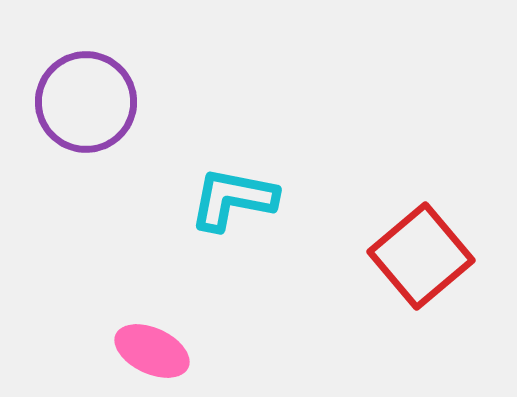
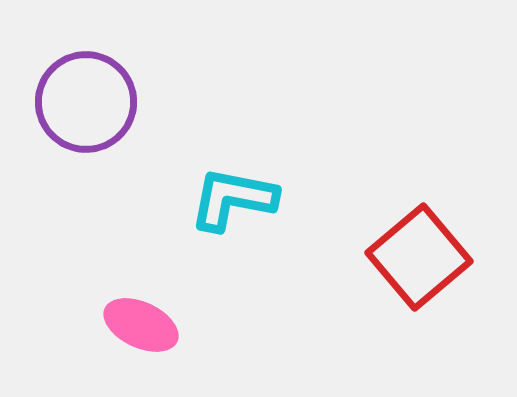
red square: moved 2 px left, 1 px down
pink ellipse: moved 11 px left, 26 px up
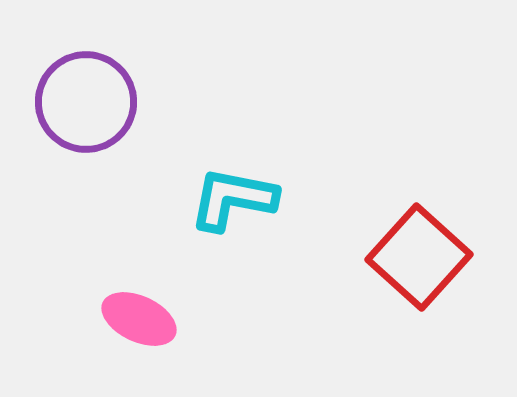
red square: rotated 8 degrees counterclockwise
pink ellipse: moved 2 px left, 6 px up
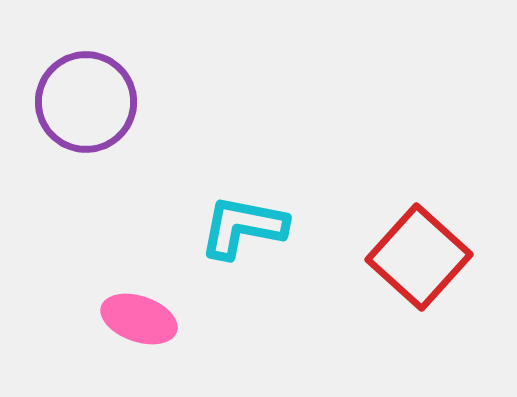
cyan L-shape: moved 10 px right, 28 px down
pink ellipse: rotated 6 degrees counterclockwise
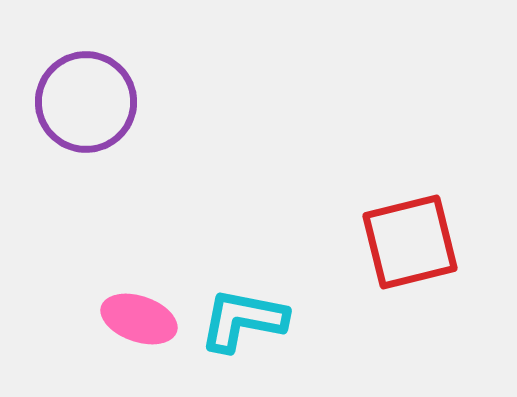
cyan L-shape: moved 93 px down
red square: moved 9 px left, 15 px up; rotated 34 degrees clockwise
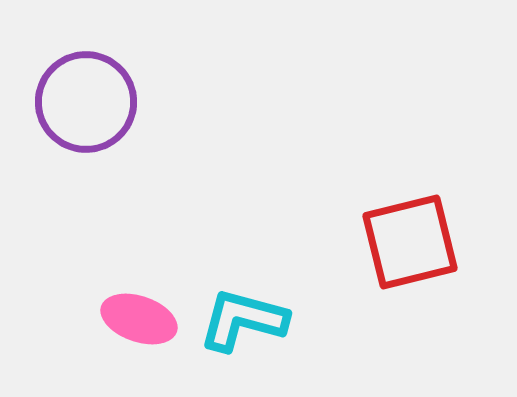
cyan L-shape: rotated 4 degrees clockwise
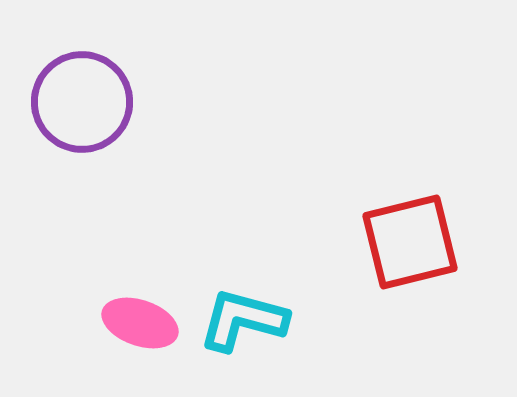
purple circle: moved 4 px left
pink ellipse: moved 1 px right, 4 px down
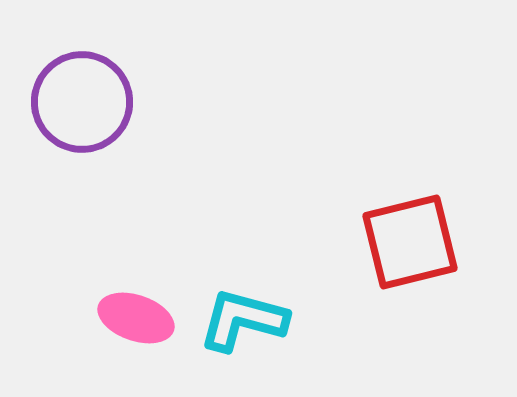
pink ellipse: moved 4 px left, 5 px up
